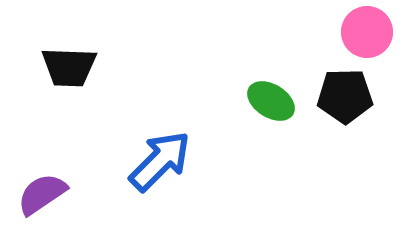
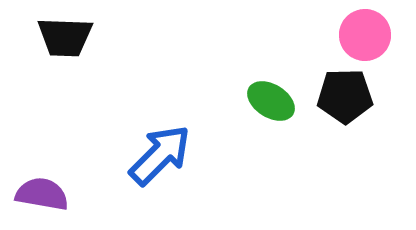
pink circle: moved 2 px left, 3 px down
black trapezoid: moved 4 px left, 30 px up
blue arrow: moved 6 px up
purple semicircle: rotated 44 degrees clockwise
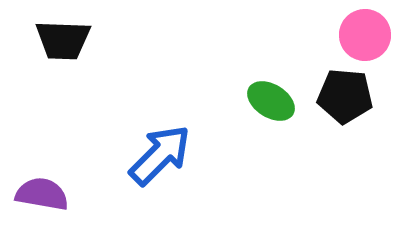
black trapezoid: moved 2 px left, 3 px down
black pentagon: rotated 6 degrees clockwise
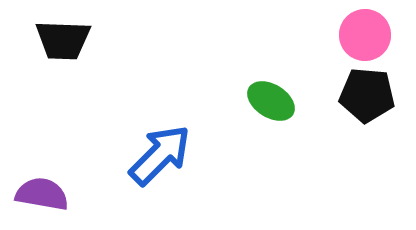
black pentagon: moved 22 px right, 1 px up
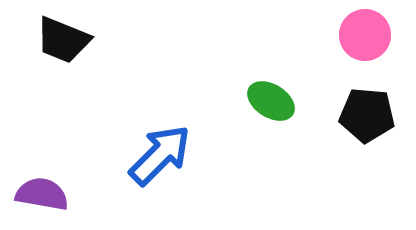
black trapezoid: rotated 20 degrees clockwise
black pentagon: moved 20 px down
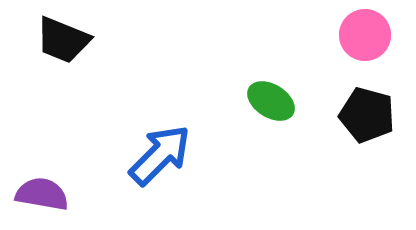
black pentagon: rotated 10 degrees clockwise
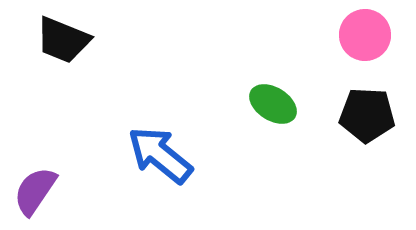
green ellipse: moved 2 px right, 3 px down
black pentagon: rotated 12 degrees counterclockwise
blue arrow: rotated 96 degrees counterclockwise
purple semicircle: moved 7 px left, 3 px up; rotated 66 degrees counterclockwise
